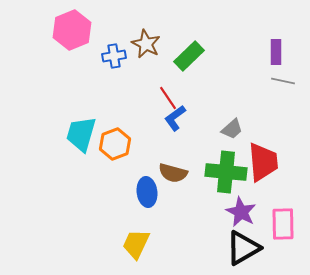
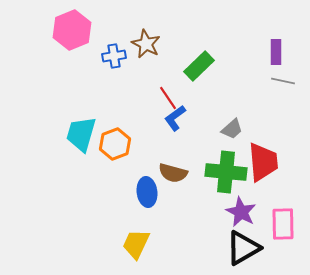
green rectangle: moved 10 px right, 10 px down
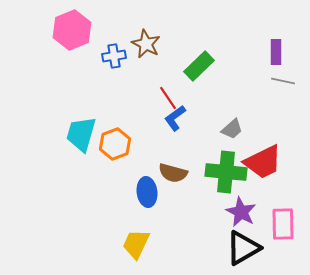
red trapezoid: rotated 69 degrees clockwise
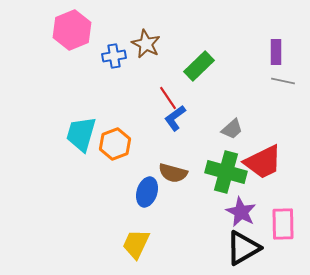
green cross: rotated 9 degrees clockwise
blue ellipse: rotated 24 degrees clockwise
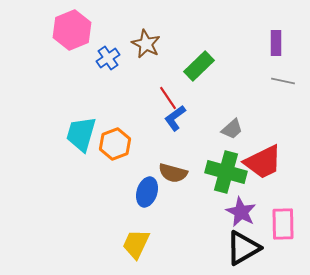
purple rectangle: moved 9 px up
blue cross: moved 6 px left, 2 px down; rotated 25 degrees counterclockwise
